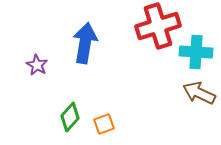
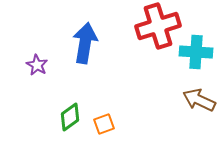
brown arrow: moved 7 px down
green diamond: rotated 12 degrees clockwise
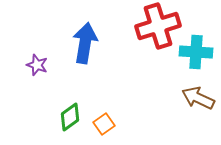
purple star: rotated 10 degrees counterclockwise
brown arrow: moved 1 px left, 2 px up
orange square: rotated 15 degrees counterclockwise
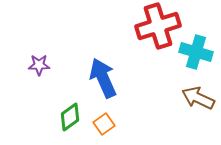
blue arrow: moved 18 px right, 35 px down; rotated 33 degrees counterclockwise
cyan cross: rotated 12 degrees clockwise
purple star: moved 2 px right; rotated 20 degrees counterclockwise
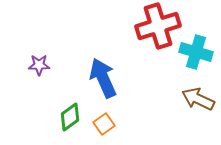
brown arrow: moved 1 px down
